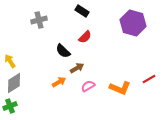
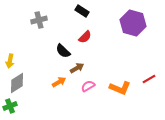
yellow arrow: rotated 136 degrees counterclockwise
gray diamond: moved 3 px right
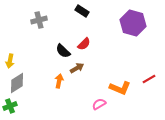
red semicircle: moved 1 px left, 7 px down
orange arrow: moved 1 px up; rotated 48 degrees counterclockwise
pink semicircle: moved 11 px right, 18 px down
